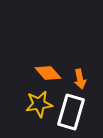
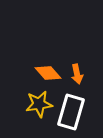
orange arrow: moved 3 px left, 5 px up
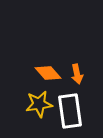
white rectangle: moved 1 px left, 1 px up; rotated 24 degrees counterclockwise
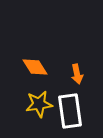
orange diamond: moved 13 px left, 6 px up; rotated 8 degrees clockwise
